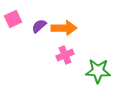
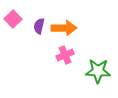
pink square: rotated 18 degrees counterclockwise
purple semicircle: rotated 35 degrees counterclockwise
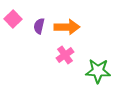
orange arrow: moved 3 px right, 1 px up
pink cross: rotated 12 degrees counterclockwise
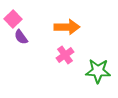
purple semicircle: moved 18 px left, 11 px down; rotated 49 degrees counterclockwise
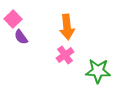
orange arrow: rotated 85 degrees clockwise
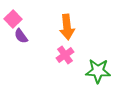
purple semicircle: moved 1 px up
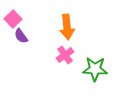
green star: moved 3 px left, 2 px up
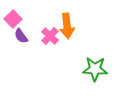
orange arrow: moved 1 px up
pink cross: moved 15 px left, 19 px up; rotated 12 degrees counterclockwise
